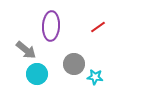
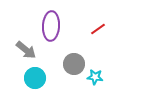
red line: moved 2 px down
cyan circle: moved 2 px left, 4 px down
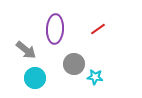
purple ellipse: moved 4 px right, 3 px down
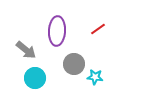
purple ellipse: moved 2 px right, 2 px down
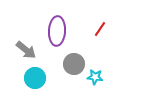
red line: moved 2 px right; rotated 21 degrees counterclockwise
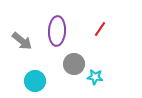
gray arrow: moved 4 px left, 9 px up
cyan circle: moved 3 px down
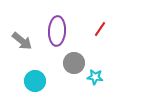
gray circle: moved 1 px up
